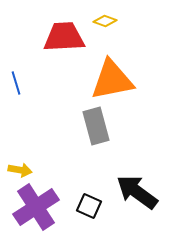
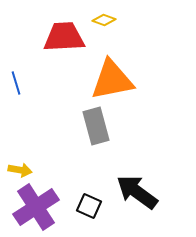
yellow diamond: moved 1 px left, 1 px up
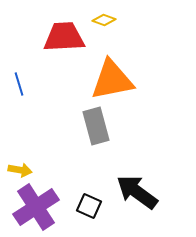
blue line: moved 3 px right, 1 px down
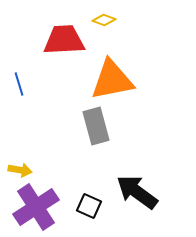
red trapezoid: moved 3 px down
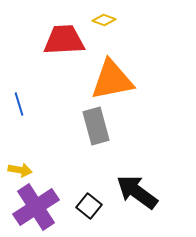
blue line: moved 20 px down
black square: rotated 15 degrees clockwise
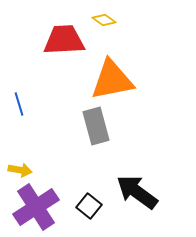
yellow diamond: rotated 15 degrees clockwise
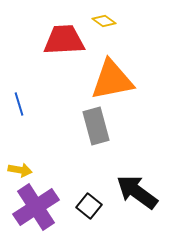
yellow diamond: moved 1 px down
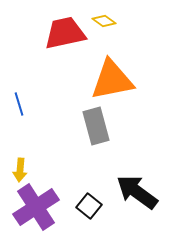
red trapezoid: moved 1 px right, 7 px up; rotated 9 degrees counterclockwise
yellow arrow: rotated 85 degrees clockwise
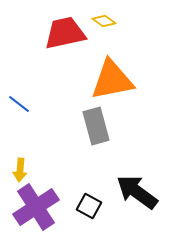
blue line: rotated 35 degrees counterclockwise
black square: rotated 10 degrees counterclockwise
